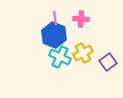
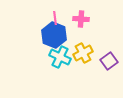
purple square: moved 1 px right, 1 px up
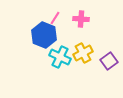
pink line: rotated 40 degrees clockwise
blue hexagon: moved 10 px left
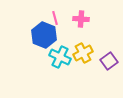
pink line: rotated 48 degrees counterclockwise
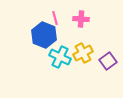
purple square: moved 1 px left
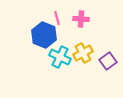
pink line: moved 2 px right
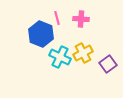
blue hexagon: moved 3 px left, 1 px up
purple square: moved 3 px down
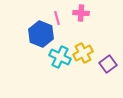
pink cross: moved 6 px up
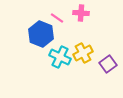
pink line: rotated 40 degrees counterclockwise
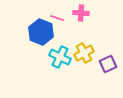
pink line: rotated 16 degrees counterclockwise
blue hexagon: moved 2 px up
yellow cross: moved 1 px right
purple square: rotated 12 degrees clockwise
